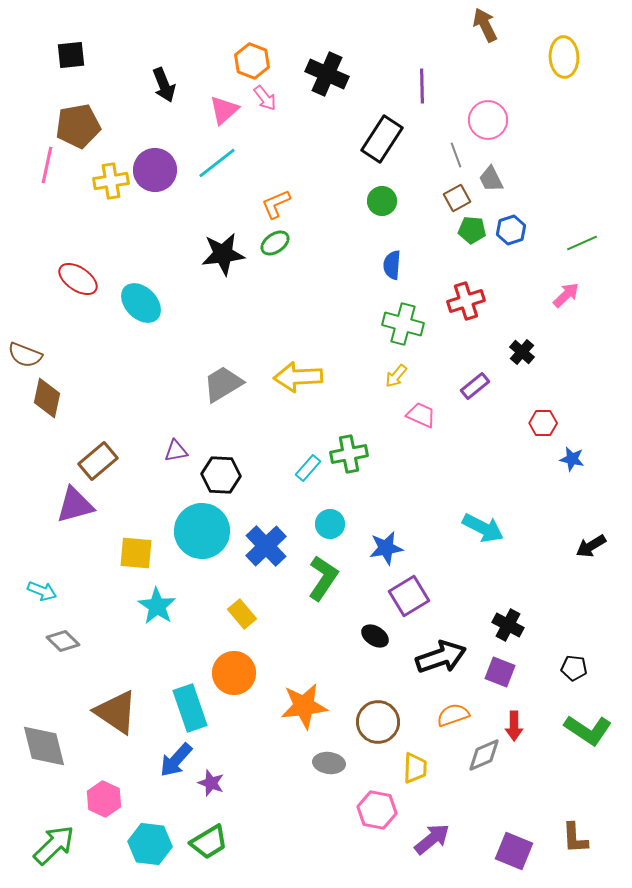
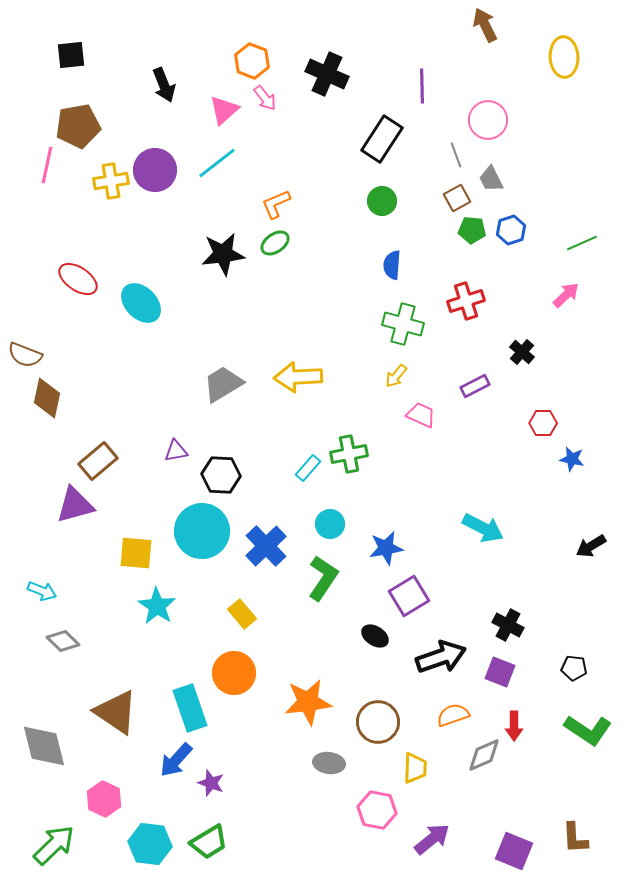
purple rectangle at (475, 386): rotated 12 degrees clockwise
orange star at (304, 706): moved 4 px right, 4 px up
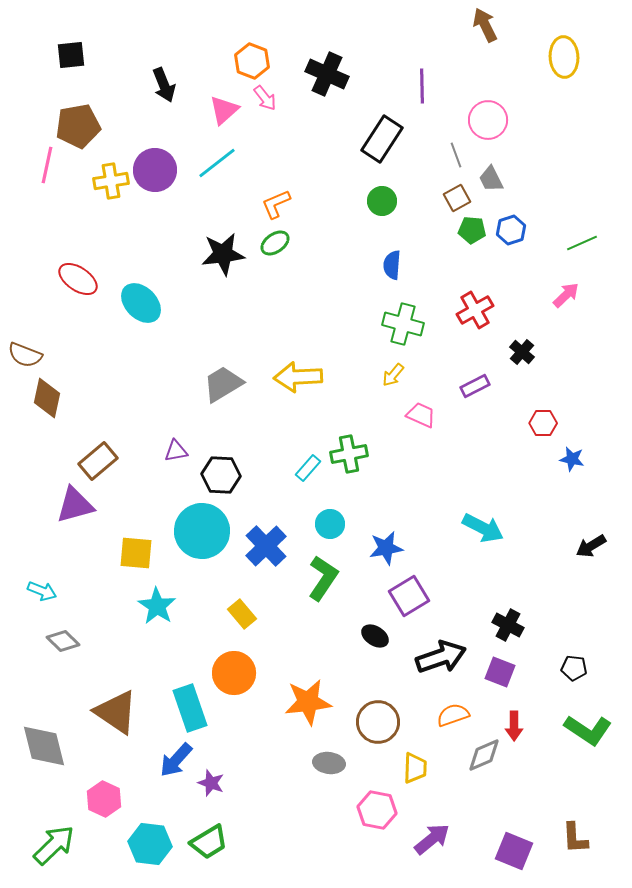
red cross at (466, 301): moved 9 px right, 9 px down; rotated 12 degrees counterclockwise
yellow arrow at (396, 376): moved 3 px left, 1 px up
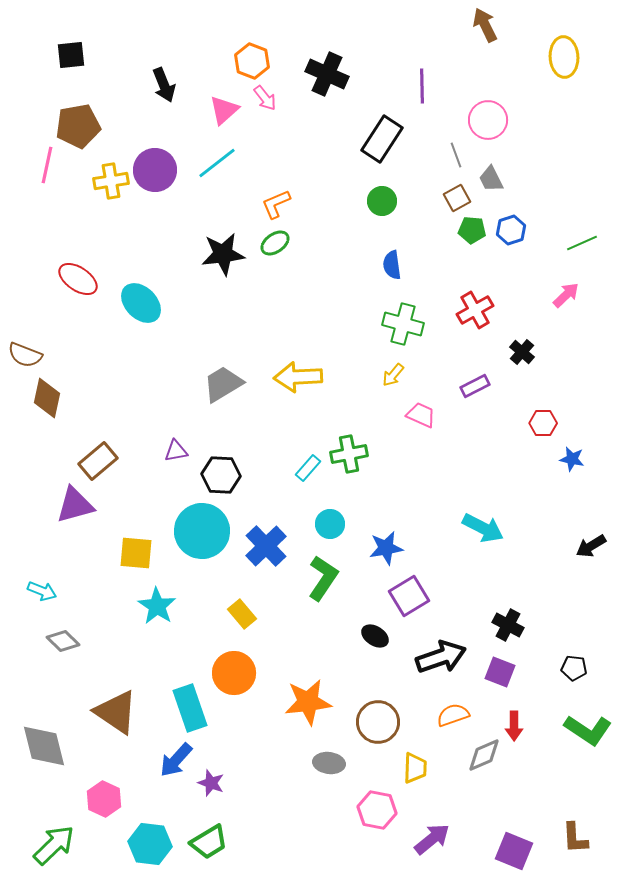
blue semicircle at (392, 265): rotated 12 degrees counterclockwise
